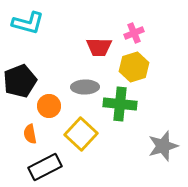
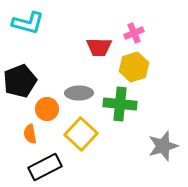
gray ellipse: moved 6 px left, 6 px down
orange circle: moved 2 px left, 3 px down
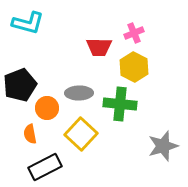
yellow hexagon: rotated 16 degrees counterclockwise
black pentagon: moved 4 px down
orange circle: moved 1 px up
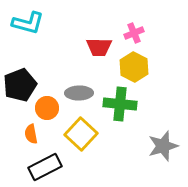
orange semicircle: moved 1 px right
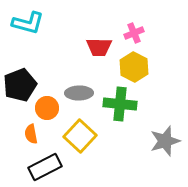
yellow square: moved 1 px left, 2 px down
gray star: moved 2 px right, 5 px up
